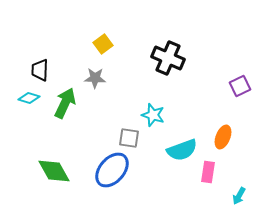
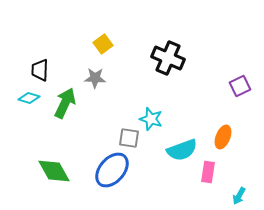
cyan star: moved 2 px left, 4 px down
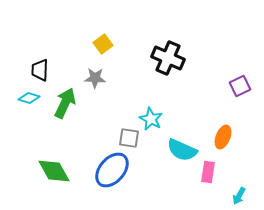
cyan star: rotated 10 degrees clockwise
cyan semicircle: rotated 44 degrees clockwise
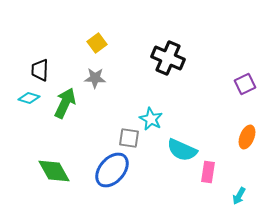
yellow square: moved 6 px left, 1 px up
purple square: moved 5 px right, 2 px up
orange ellipse: moved 24 px right
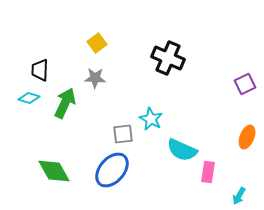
gray square: moved 6 px left, 4 px up; rotated 15 degrees counterclockwise
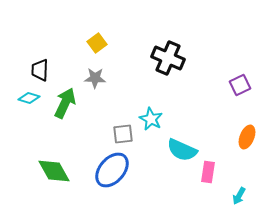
purple square: moved 5 px left, 1 px down
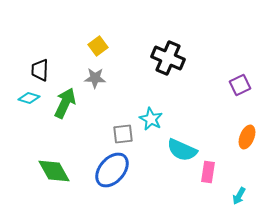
yellow square: moved 1 px right, 3 px down
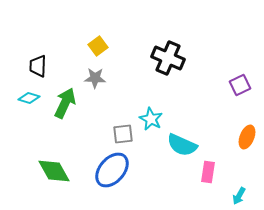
black trapezoid: moved 2 px left, 4 px up
cyan semicircle: moved 5 px up
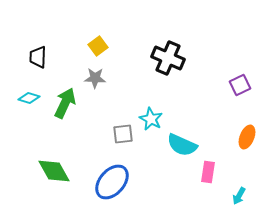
black trapezoid: moved 9 px up
blue ellipse: moved 12 px down
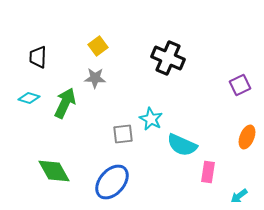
cyan arrow: rotated 24 degrees clockwise
